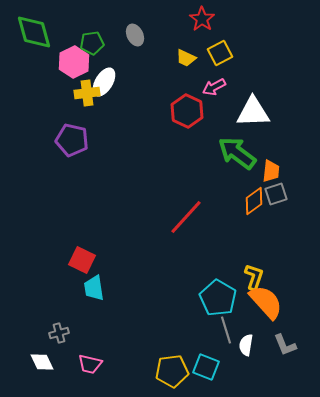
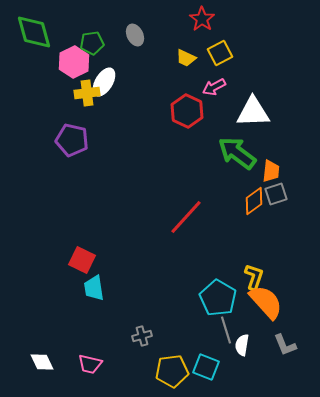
gray cross: moved 83 px right, 3 px down
white semicircle: moved 4 px left
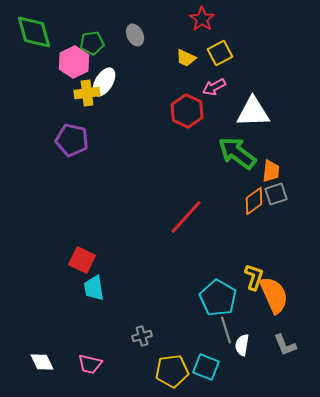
orange semicircle: moved 8 px right, 7 px up; rotated 18 degrees clockwise
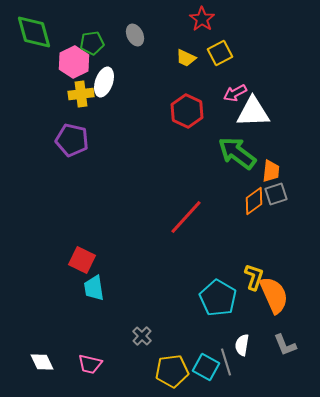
white ellipse: rotated 12 degrees counterclockwise
pink arrow: moved 21 px right, 6 px down
yellow cross: moved 6 px left, 1 px down
gray line: moved 32 px down
gray cross: rotated 30 degrees counterclockwise
cyan square: rotated 8 degrees clockwise
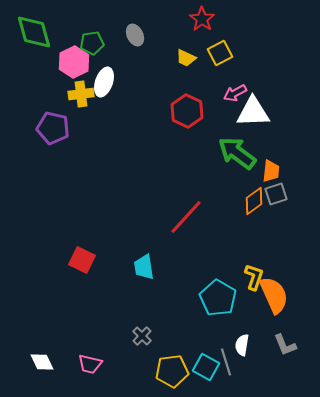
purple pentagon: moved 19 px left, 12 px up
cyan trapezoid: moved 50 px right, 21 px up
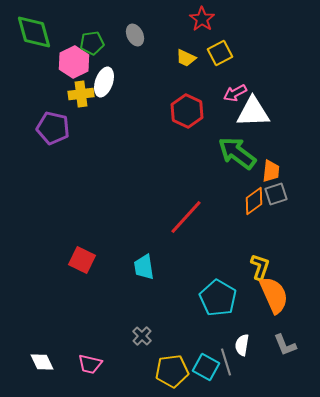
yellow L-shape: moved 6 px right, 10 px up
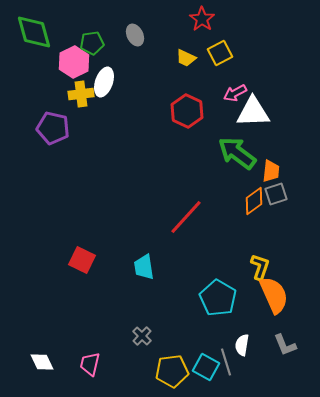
pink trapezoid: rotated 90 degrees clockwise
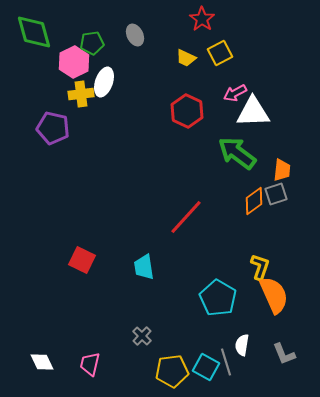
orange trapezoid: moved 11 px right, 1 px up
gray L-shape: moved 1 px left, 9 px down
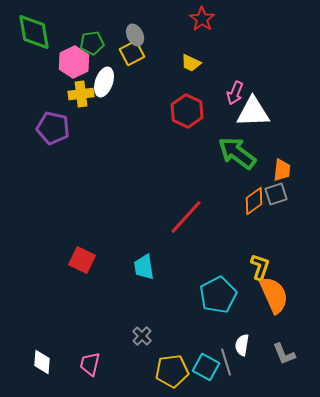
green diamond: rotated 6 degrees clockwise
yellow square: moved 88 px left
yellow trapezoid: moved 5 px right, 5 px down
pink arrow: rotated 40 degrees counterclockwise
cyan pentagon: moved 3 px up; rotated 15 degrees clockwise
white diamond: rotated 30 degrees clockwise
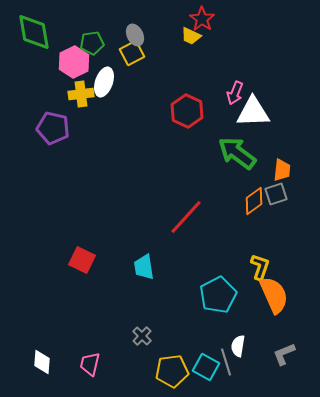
yellow trapezoid: moved 27 px up
white semicircle: moved 4 px left, 1 px down
gray L-shape: rotated 90 degrees clockwise
